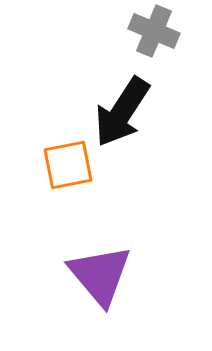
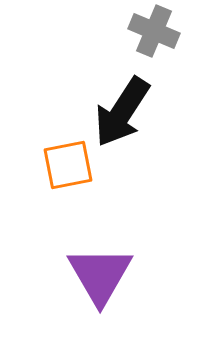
purple triangle: rotated 10 degrees clockwise
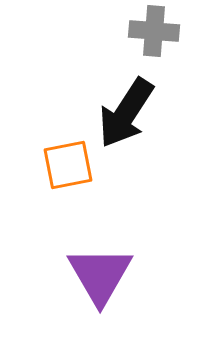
gray cross: rotated 18 degrees counterclockwise
black arrow: moved 4 px right, 1 px down
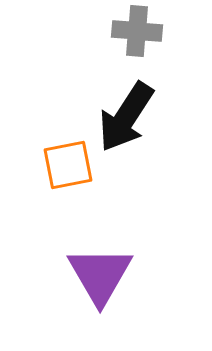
gray cross: moved 17 px left
black arrow: moved 4 px down
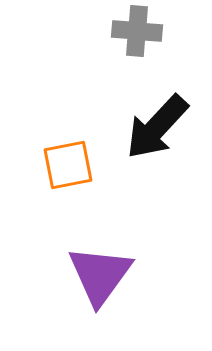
black arrow: moved 31 px right, 10 px down; rotated 10 degrees clockwise
purple triangle: rotated 6 degrees clockwise
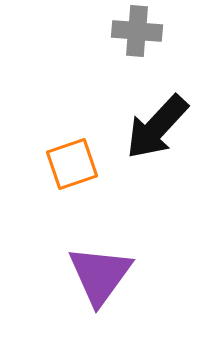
orange square: moved 4 px right, 1 px up; rotated 8 degrees counterclockwise
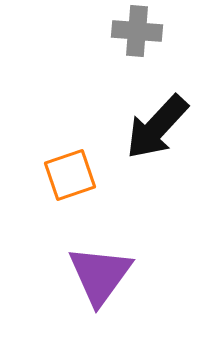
orange square: moved 2 px left, 11 px down
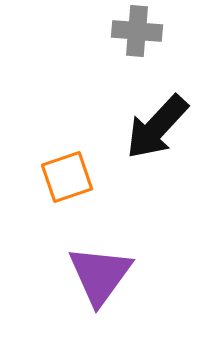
orange square: moved 3 px left, 2 px down
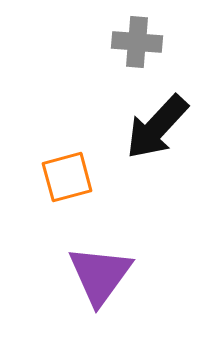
gray cross: moved 11 px down
orange square: rotated 4 degrees clockwise
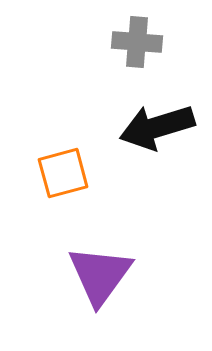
black arrow: rotated 30 degrees clockwise
orange square: moved 4 px left, 4 px up
